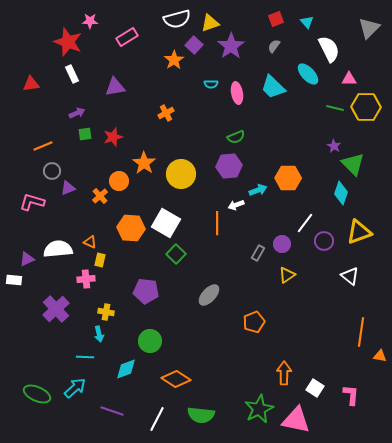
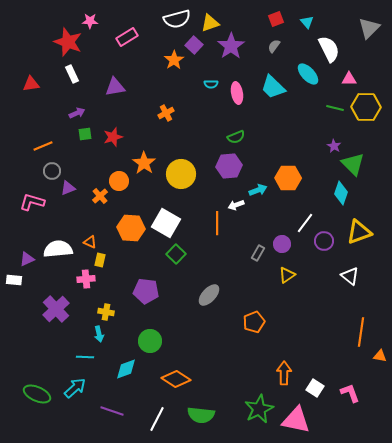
pink L-shape at (351, 395): moved 1 px left, 2 px up; rotated 25 degrees counterclockwise
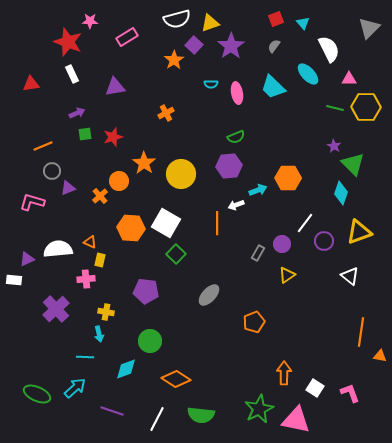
cyan triangle at (307, 22): moved 4 px left, 1 px down
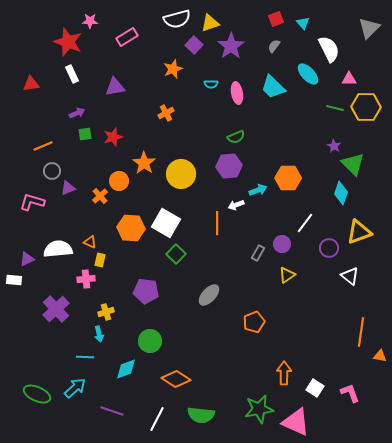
orange star at (174, 60): moved 1 px left, 9 px down; rotated 12 degrees clockwise
purple circle at (324, 241): moved 5 px right, 7 px down
yellow cross at (106, 312): rotated 28 degrees counterclockwise
green star at (259, 409): rotated 16 degrees clockwise
pink triangle at (296, 420): moved 2 px down; rotated 12 degrees clockwise
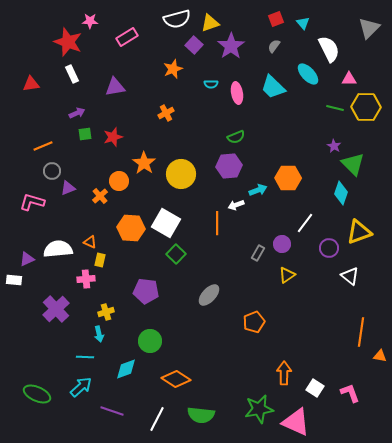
cyan arrow at (75, 388): moved 6 px right, 1 px up
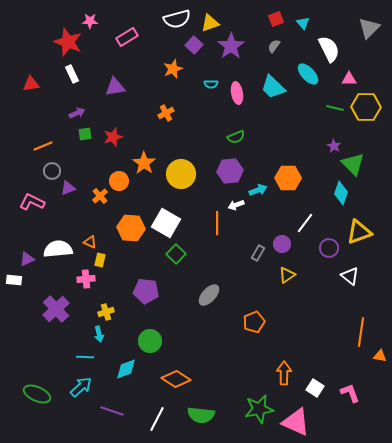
purple hexagon at (229, 166): moved 1 px right, 5 px down
pink L-shape at (32, 202): rotated 10 degrees clockwise
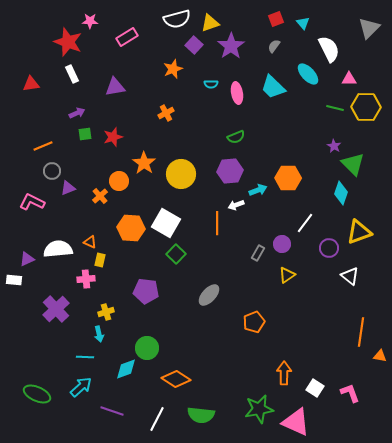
green circle at (150, 341): moved 3 px left, 7 px down
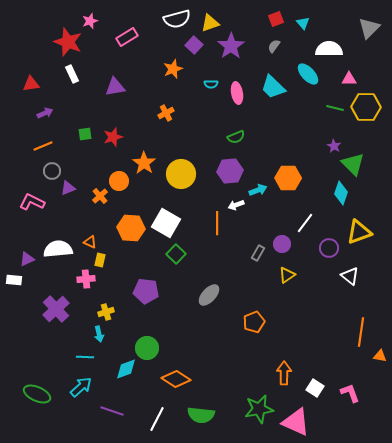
pink star at (90, 21): rotated 21 degrees counterclockwise
white semicircle at (329, 49): rotated 64 degrees counterclockwise
purple arrow at (77, 113): moved 32 px left
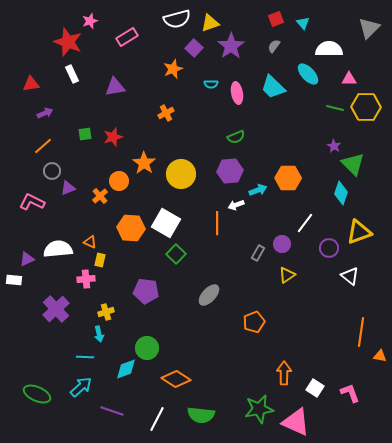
purple square at (194, 45): moved 3 px down
orange line at (43, 146): rotated 18 degrees counterclockwise
